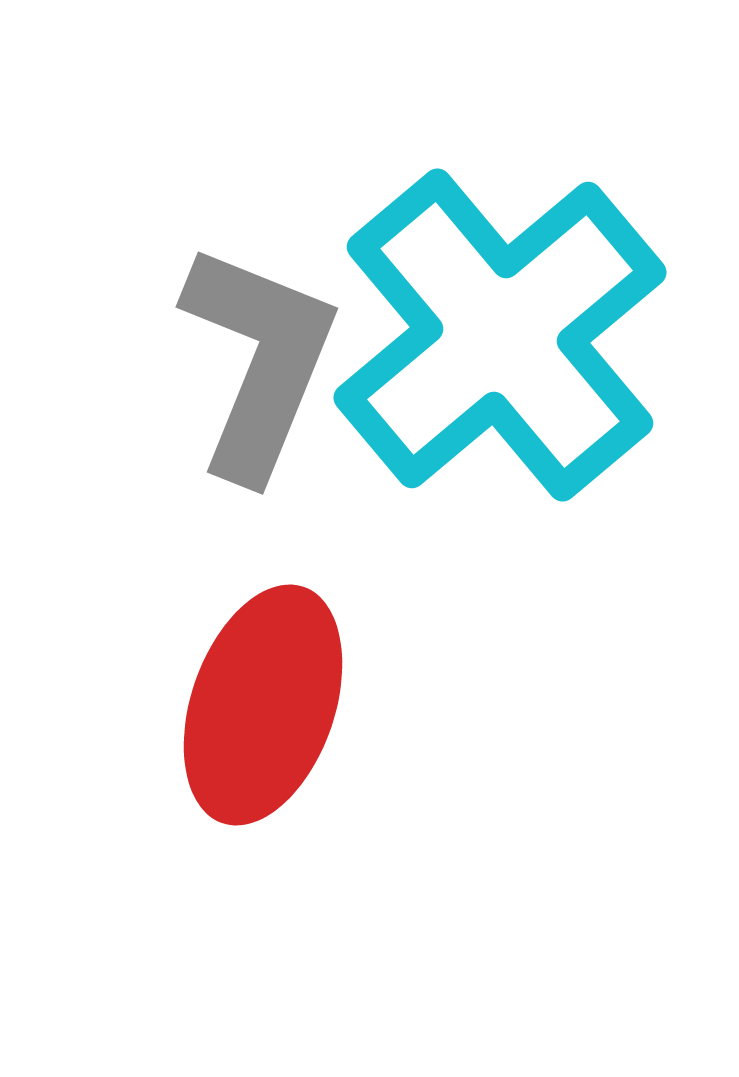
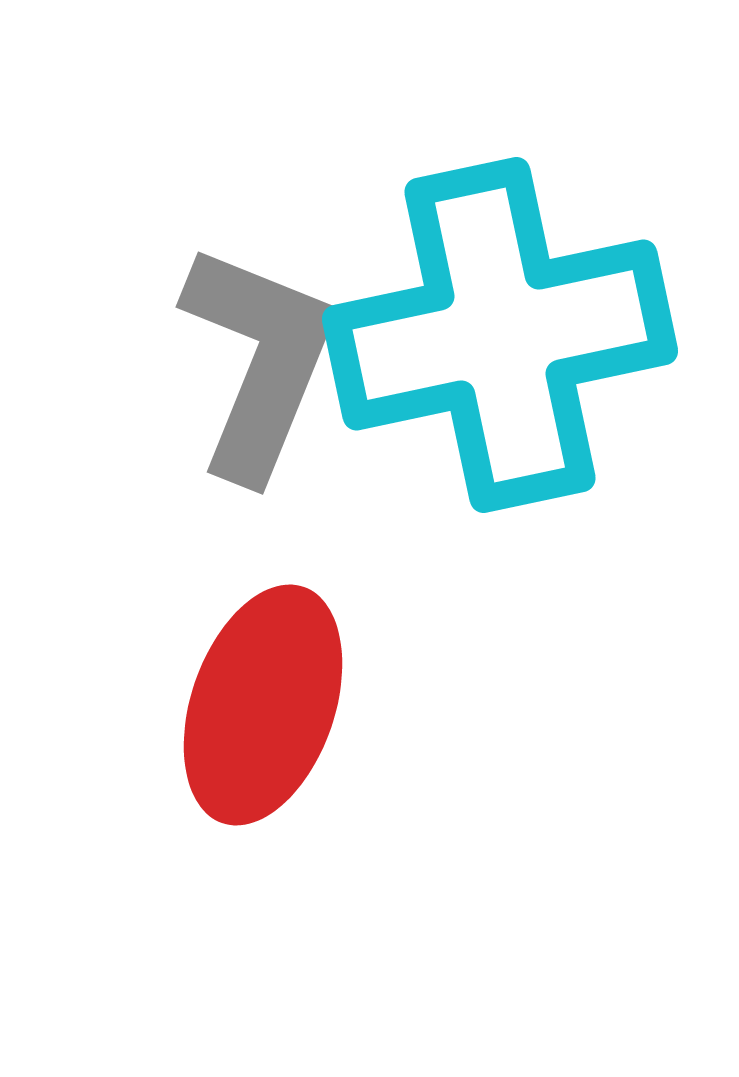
cyan cross: rotated 28 degrees clockwise
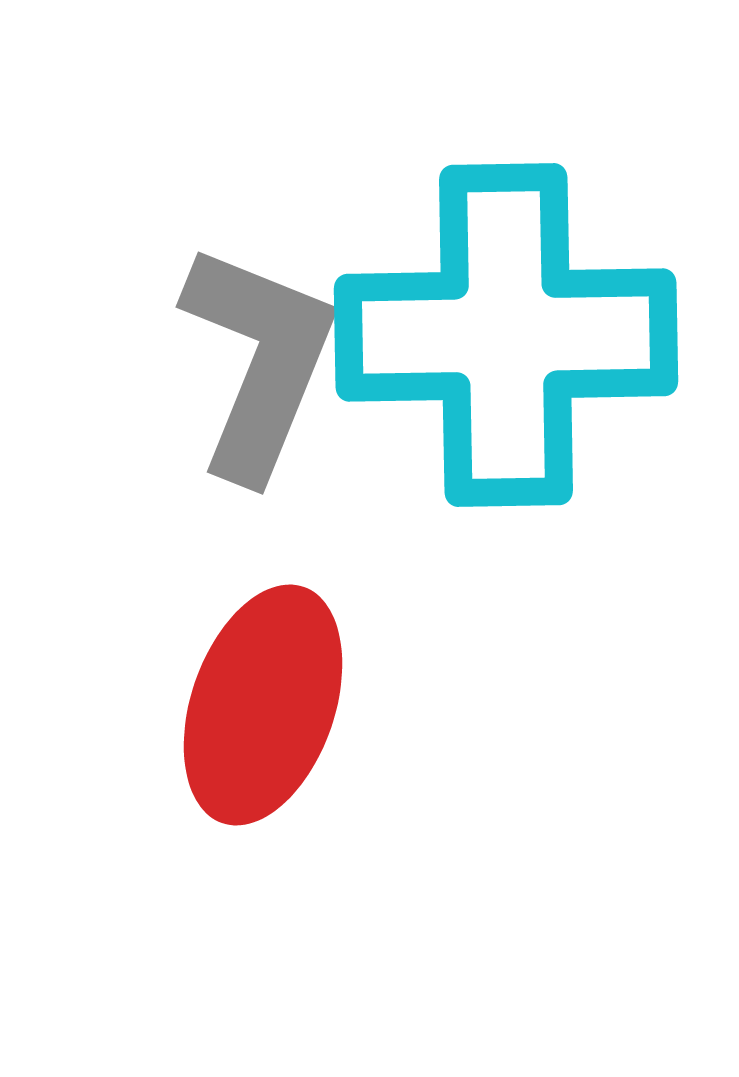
cyan cross: moved 6 px right; rotated 11 degrees clockwise
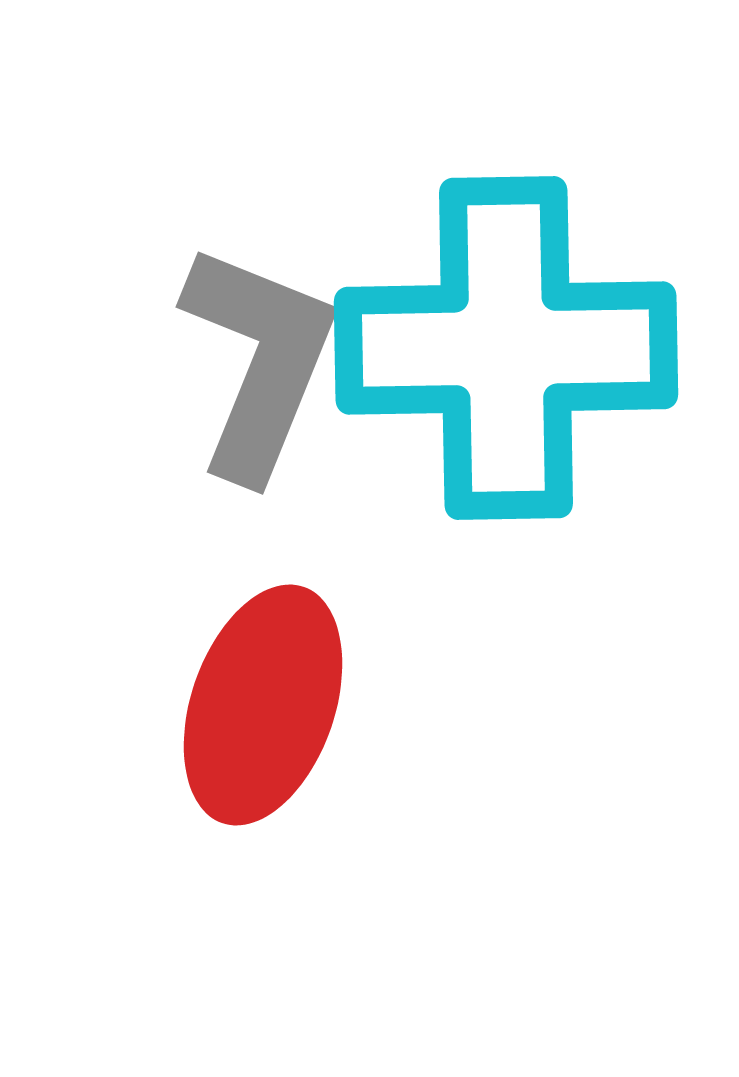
cyan cross: moved 13 px down
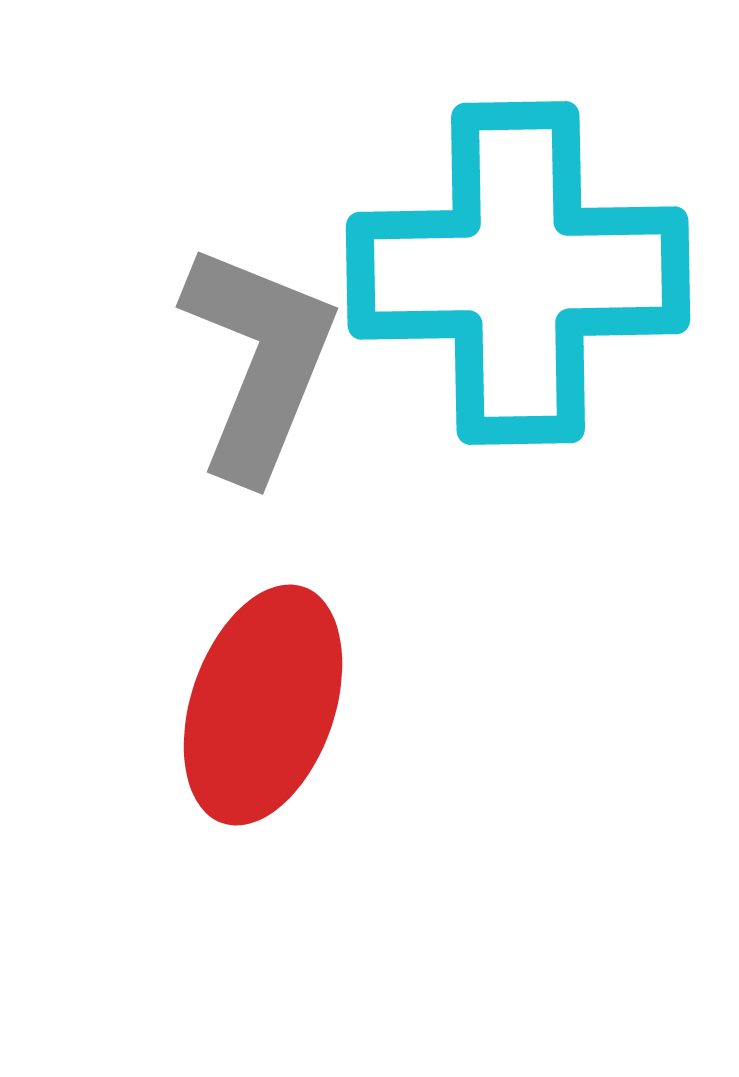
cyan cross: moved 12 px right, 75 px up
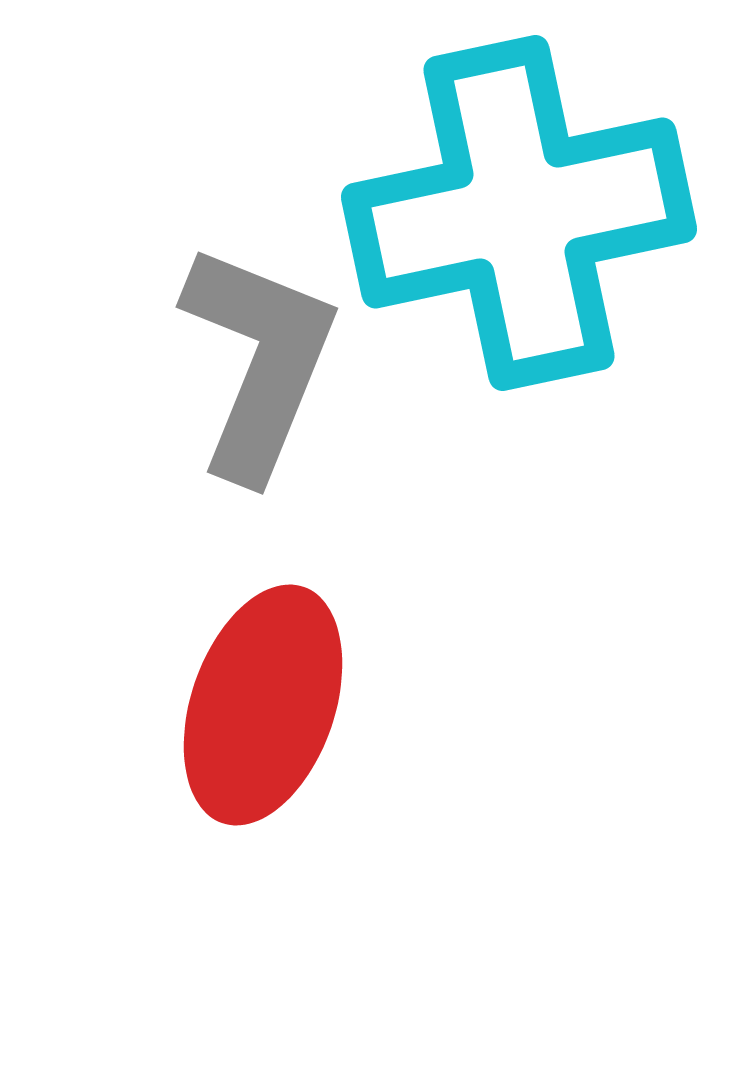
cyan cross: moved 1 px right, 60 px up; rotated 11 degrees counterclockwise
